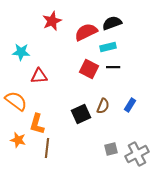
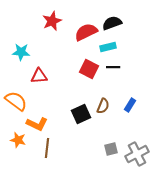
orange L-shape: rotated 80 degrees counterclockwise
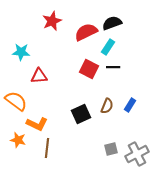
cyan rectangle: rotated 42 degrees counterclockwise
brown semicircle: moved 4 px right
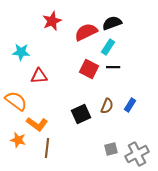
orange L-shape: rotated 10 degrees clockwise
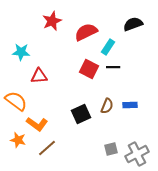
black semicircle: moved 21 px right, 1 px down
blue rectangle: rotated 56 degrees clockwise
brown line: rotated 42 degrees clockwise
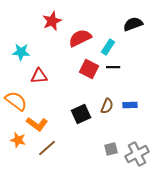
red semicircle: moved 6 px left, 6 px down
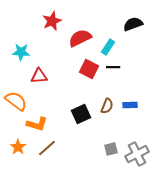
orange L-shape: rotated 20 degrees counterclockwise
orange star: moved 7 px down; rotated 21 degrees clockwise
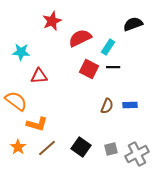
black square: moved 33 px down; rotated 30 degrees counterclockwise
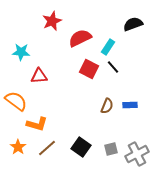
black line: rotated 48 degrees clockwise
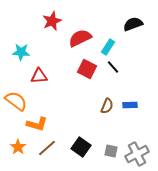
red square: moved 2 px left
gray square: moved 2 px down; rotated 24 degrees clockwise
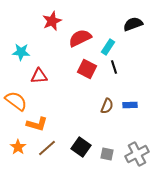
black line: moved 1 px right; rotated 24 degrees clockwise
gray square: moved 4 px left, 3 px down
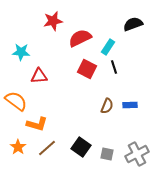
red star: moved 1 px right; rotated 12 degrees clockwise
